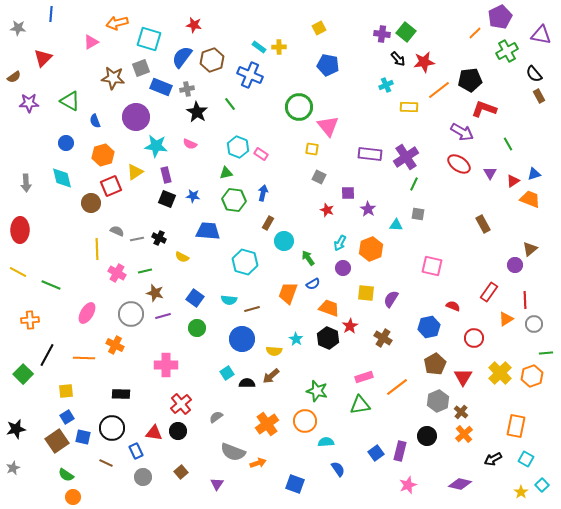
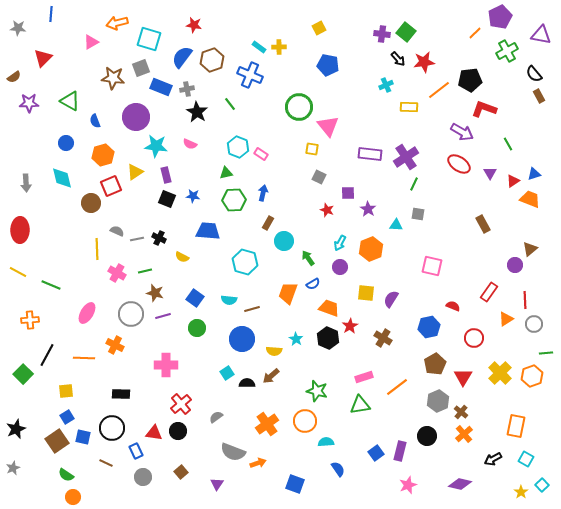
green hexagon at (234, 200): rotated 10 degrees counterclockwise
purple circle at (343, 268): moved 3 px left, 1 px up
black star at (16, 429): rotated 12 degrees counterclockwise
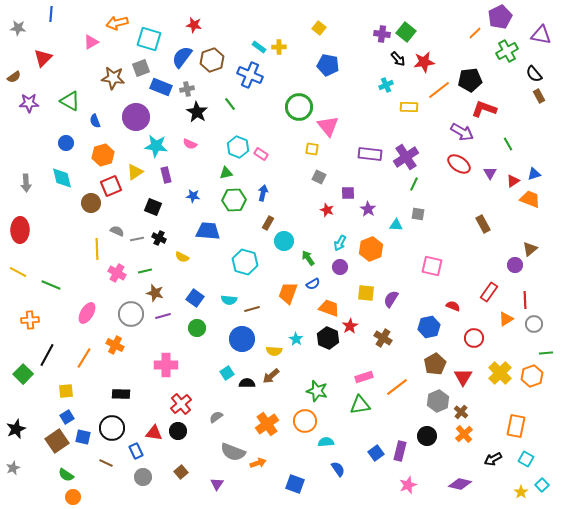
yellow square at (319, 28): rotated 24 degrees counterclockwise
black square at (167, 199): moved 14 px left, 8 px down
orange line at (84, 358): rotated 60 degrees counterclockwise
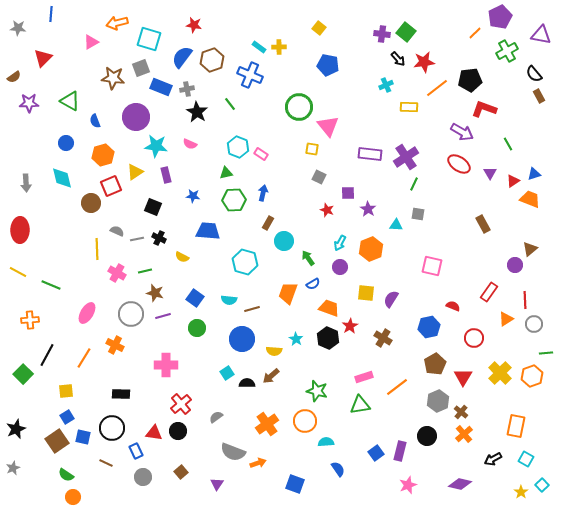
orange line at (439, 90): moved 2 px left, 2 px up
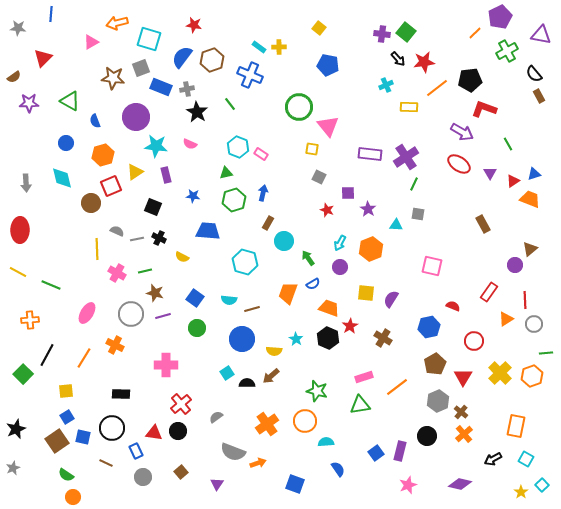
green hexagon at (234, 200): rotated 15 degrees counterclockwise
red circle at (474, 338): moved 3 px down
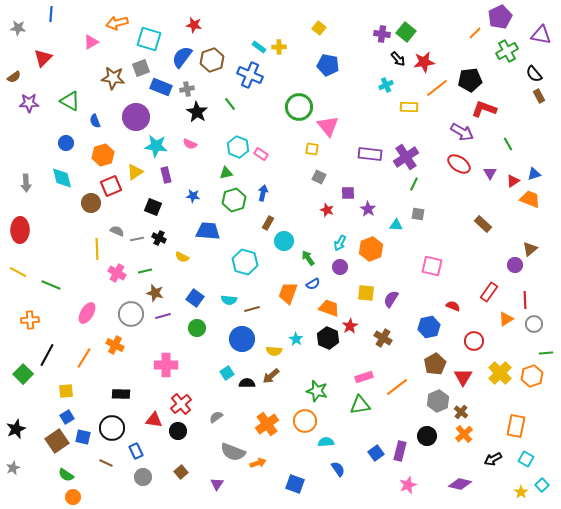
brown rectangle at (483, 224): rotated 18 degrees counterclockwise
red triangle at (154, 433): moved 13 px up
